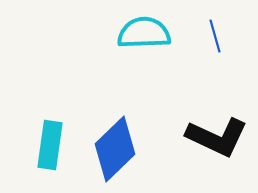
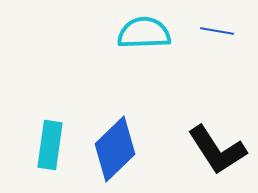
blue line: moved 2 px right, 5 px up; rotated 64 degrees counterclockwise
black L-shape: moved 13 px down; rotated 32 degrees clockwise
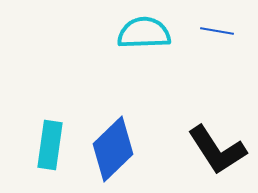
blue diamond: moved 2 px left
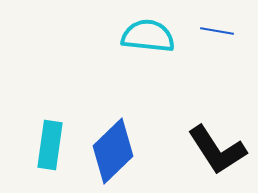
cyan semicircle: moved 4 px right, 3 px down; rotated 8 degrees clockwise
blue diamond: moved 2 px down
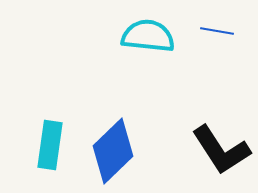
black L-shape: moved 4 px right
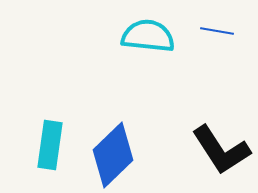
blue diamond: moved 4 px down
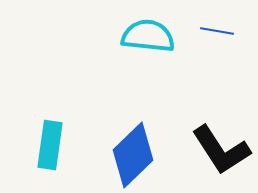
blue diamond: moved 20 px right
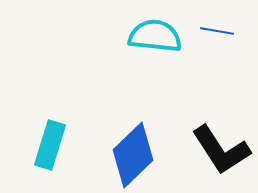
cyan semicircle: moved 7 px right
cyan rectangle: rotated 9 degrees clockwise
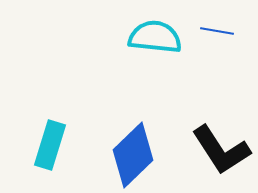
cyan semicircle: moved 1 px down
